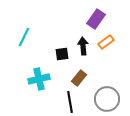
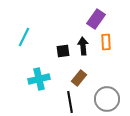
orange rectangle: rotated 56 degrees counterclockwise
black square: moved 1 px right, 3 px up
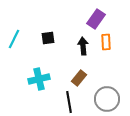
cyan line: moved 10 px left, 2 px down
black square: moved 15 px left, 13 px up
black line: moved 1 px left
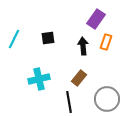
orange rectangle: rotated 21 degrees clockwise
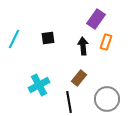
cyan cross: moved 6 px down; rotated 15 degrees counterclockwise
